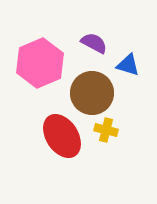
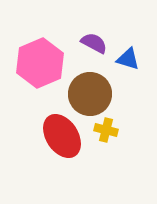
blue triangle: moved 6 px up
brown circle: moved 2 px left, 1 px down
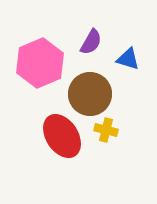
purple semicircle: moved 3 px left, 1 px up; rotated 92 degrees clockwise
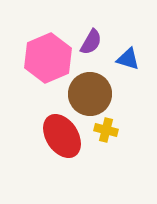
pink hexagon: moved 8 px right, 5 px up
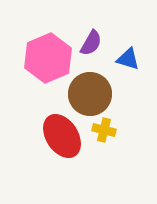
purple semicircle: moved 1 px down
yellow cross: moved 2 px left
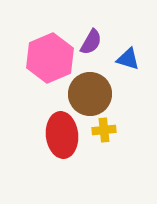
purple semicircle: moved 1 px up
pink hexagon: moved 2 px right
yellow cross: rotated 20 degrees counterclockwise
red ellipse: moved 1 px up; rotated 27 degrees clockwise
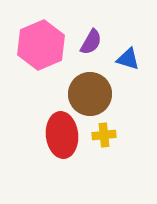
pink hexagon: moved 9 px left, 13 px up
yellow cross: moved 5 px down
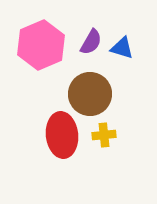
blue triangle: moved 6 px left, 11 px up
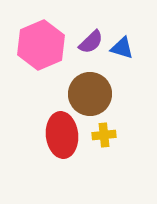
purple semicircle: rotated 16 degrees clockwise
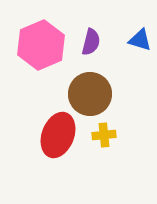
purple semicircle: rotated 32 degrees counterclockwise
blue triangle: moved 18 px right, 8 px up
red ellipse: moved 4 px left; rotated 27 degrees clockwise
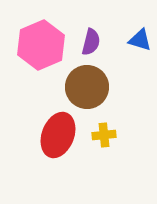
brown circle: moved 3 px left, 7 px up
